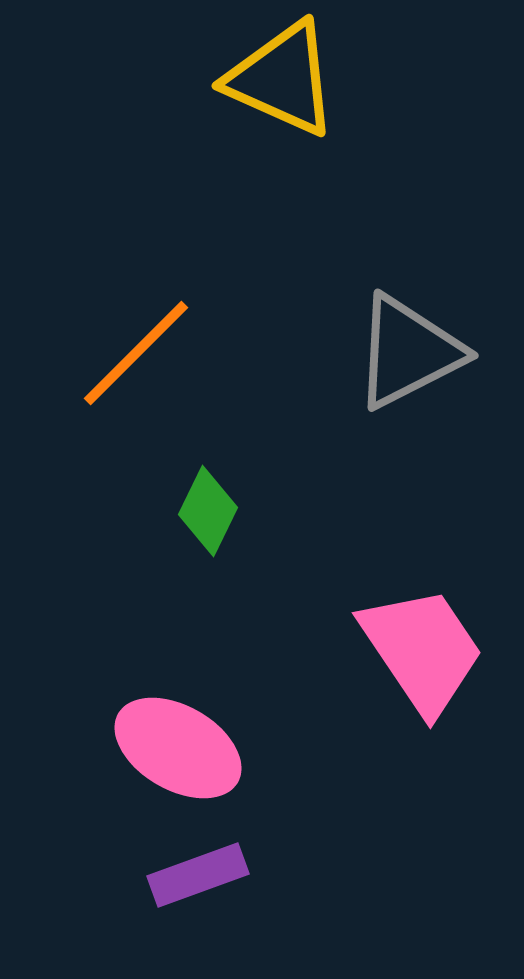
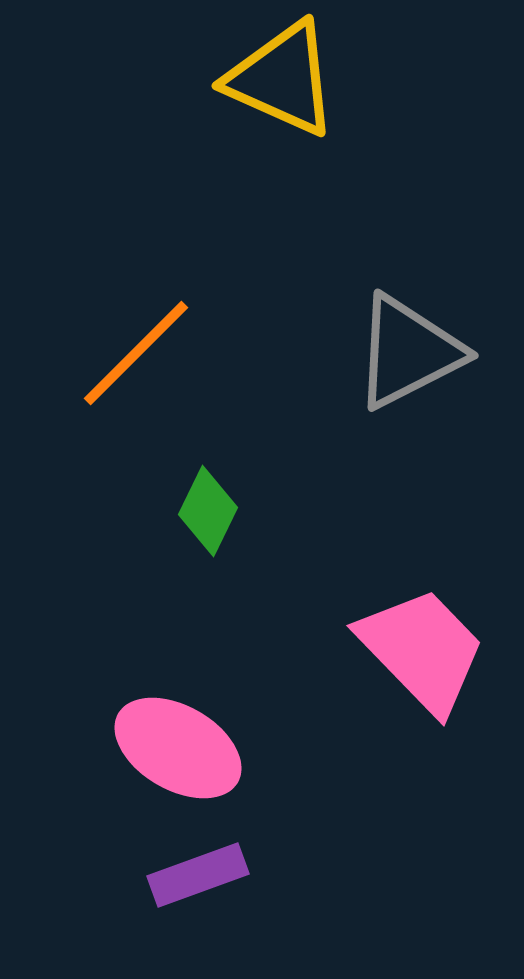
pink trapezoid: rotated 10 degrees counterclockwise
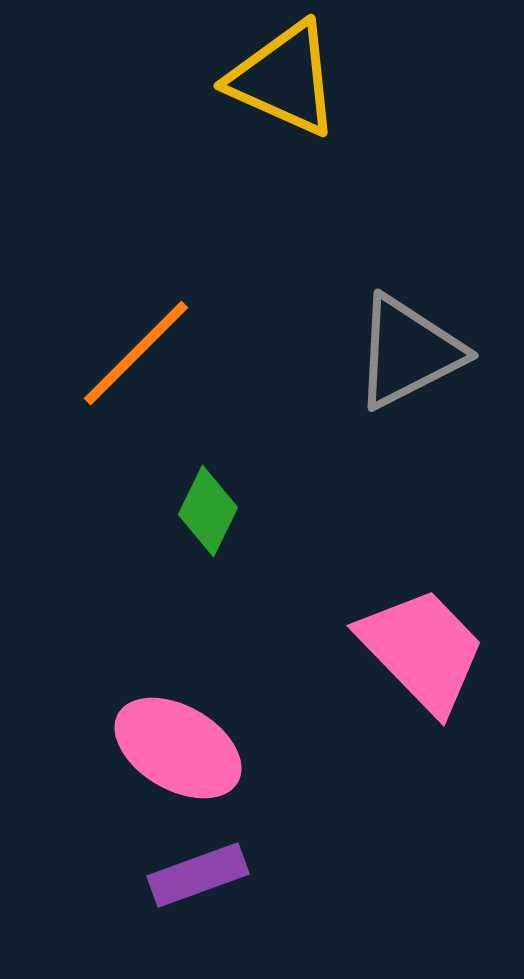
yellow triangle: moved 2 px right
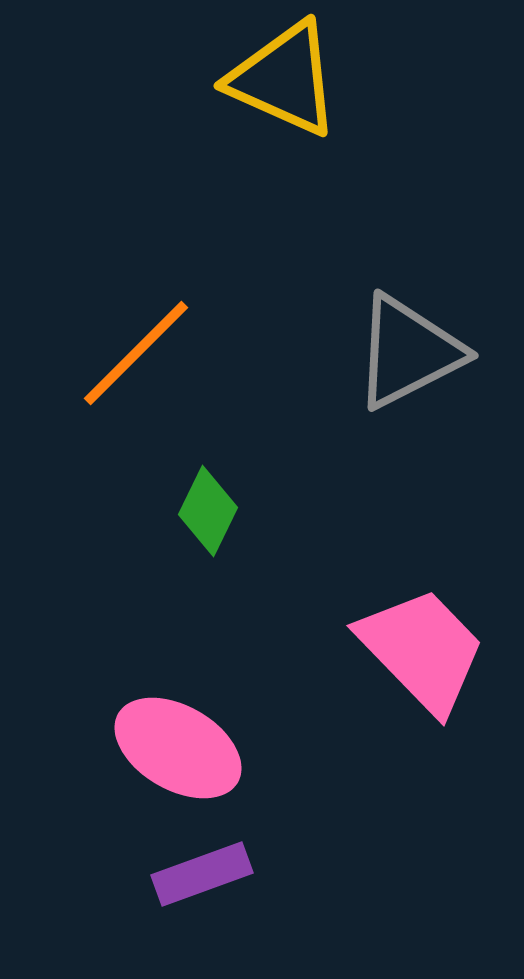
purple rectangle: moved 4 px right, 1 px up
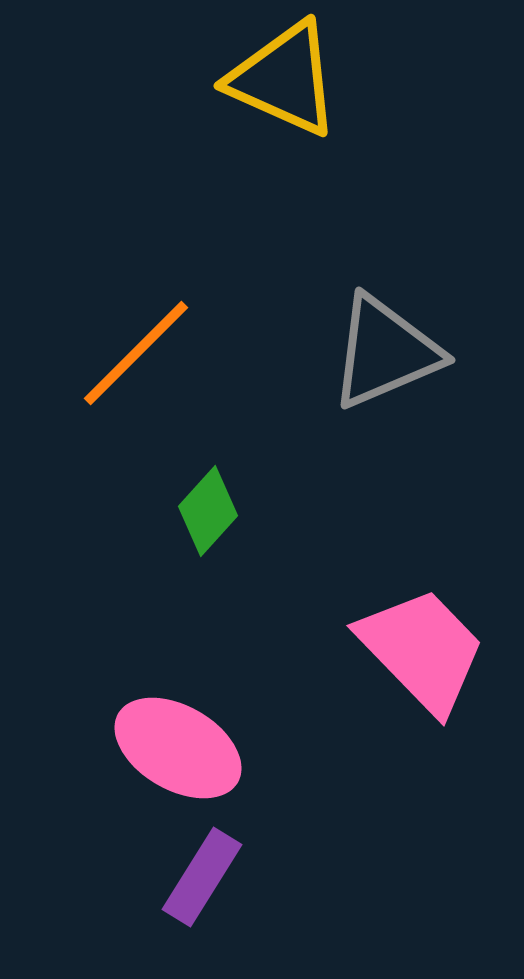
gray triangle: moved 23 px left; rotated 4 degrees clockwise
green diamond: rotated 16 degrees clockwise
purple rectangle: moved 3 px down; rotated 38 degrees counterclockwise
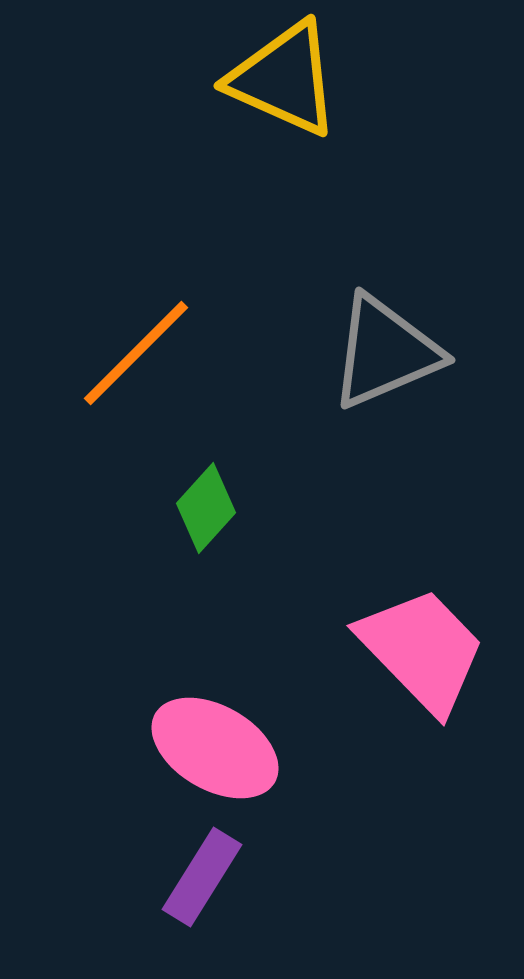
green diamond: moved 2 px left, 3 px up
pink ellipse: moved 37 px right
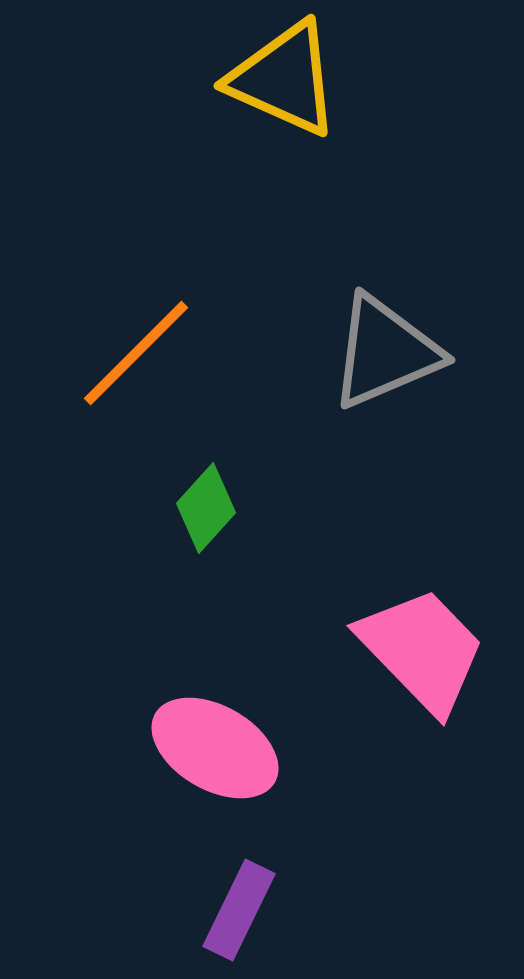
purple rectangle: moved 37 px right, 33 px down; rotated 6 degrees counterclockwise
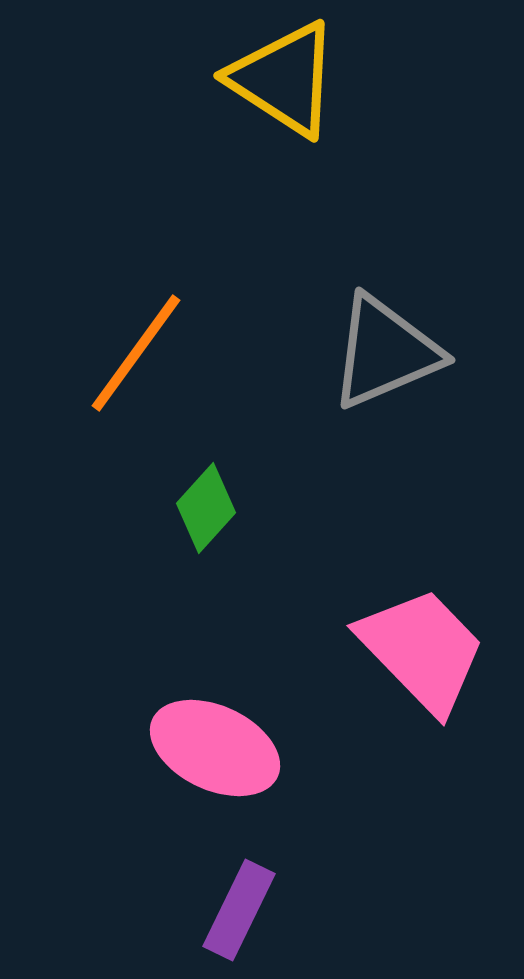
yellow triangle: rotated 9 degrees clockwise
orange line: rotated 9 degrees counterclockwise
pink ellipse: rotated 5 degrees counterclockwise
